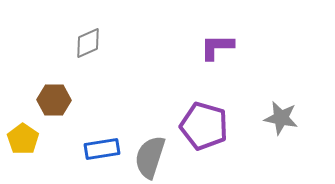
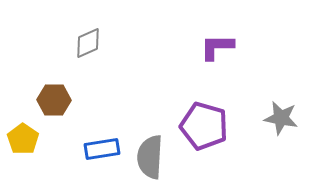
gray semicircle: rotated 15 degrees counterclockwise
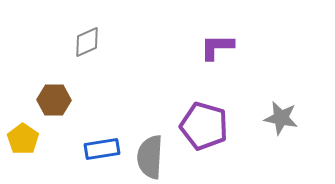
gray diamond: moved 1 px left, 1 px up
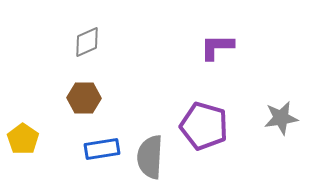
brown hexagon: moved 30 px right, 2 px up
gray star: rotated 20 degrees counterclockwise
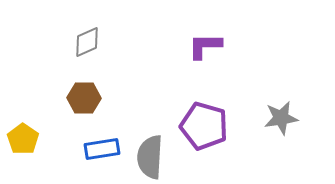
purple L-shape: moved 12 px left, 1 px up
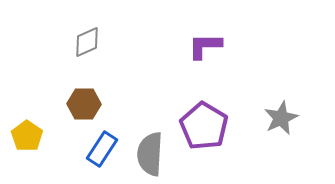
brown hexagon: moved 6 px down
gray star: rotated 16 degrees counterclockwise
purple pentagon: rotated 15 degrees clockwise
yellow pentagon: moved 4 px right, 3 px up
blue rectangle: rotated 48 degrees counterclockwise
gray semicircle: moved 3 px up
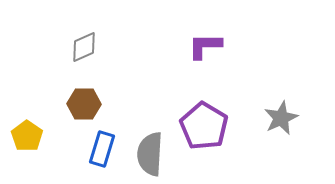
gray diamond: moved 3 px left, 5 px down
blue rectangle: rotated 16 degrees counterclockwise
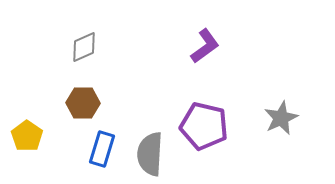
purple L-shape: rotated 144 degrees clockwise
brown hexagon: moved 1 px left, 1 px up
purple pentagon: rotated 18 degrees counterclockwise
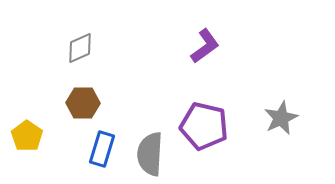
gray diamond: moved 4 px left, 1 px down
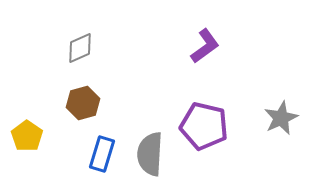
brown hexagon: rotated 16 degrees counterclockwise
blue rectangle: moved 5 px down
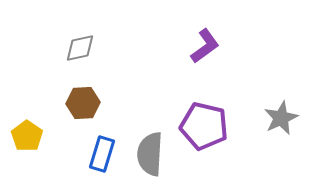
gray diamond: rotated 12 degrees clockwise
brown hexagon: rotated 12 degrees clockwise
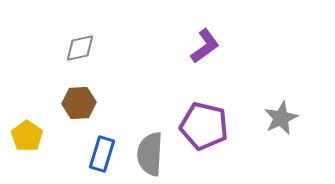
brown hexagon: moved 4 px left
